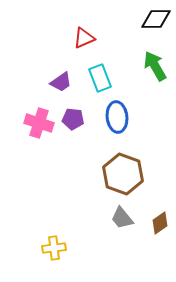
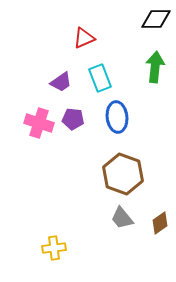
green arrow: moved 1 px down; rotated 36 degrees clockwise
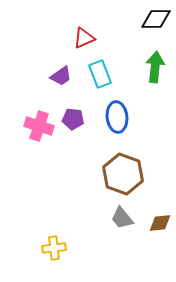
cyan rectangle: moved 4 px up
purple trapezoid: moved 6 px up
pink cross: moved 3 px down
brown diamond: rotated 30 degrees clockwise
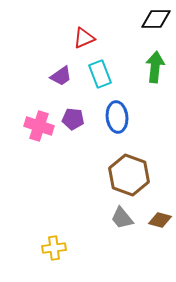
brown hexagon: moved 6 px right, 1 px down
brown diamond: moved 3 px up; rotated 20 degrees clockwise
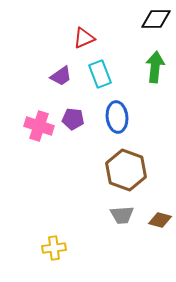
brown hexagon: moved 3 px left, 5 px up
gray trapezoid: moved 3 px up; rotated 55 degrees counterclockwise
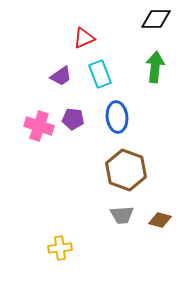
yellow cross: moved 6 px right
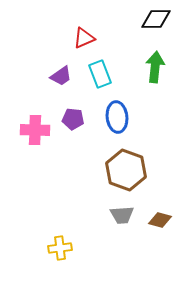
pink cross: moved 4 px left, 4 px down; rotated 16 degrees counterclockwise
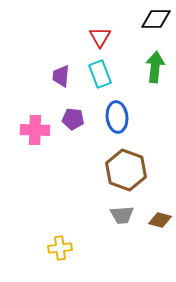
red triangle: moved 16 px right, 1 px up; rotated 35 degrees counterclockwise
purple trapezoid: rotated 130 degrees clockwise
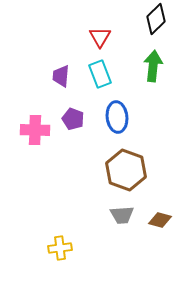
black diamond: rotated 44 degrees counterclockwise
green arrow: moved 2 px left, 1 px up
purple pentagon: rotated 15 degrees clockwise
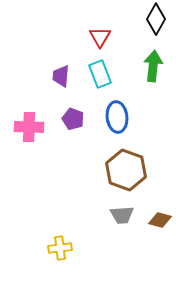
black diamond: rotated 16 degrees counterclockwise
pink cross: moved 6 px left, 3 px up
